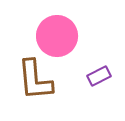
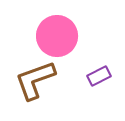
brown L-shape: rotated 75 degrees clockwise
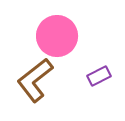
brown L-shape: rotated 18 degrees counterclockwise
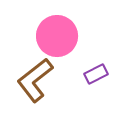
purple rectangle: moved 3 px left, 2 px up
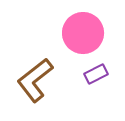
pink circle: moved 26 px right, 3 px up
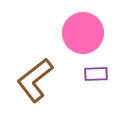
purple rectangle: rotated 25 degrees clockwise
